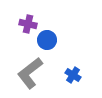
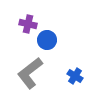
blue cross: moved 2 px right, 1 px down
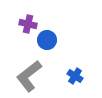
gray L-shape: moved 1 px left, 3 px down
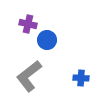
blue cross: moved 6 px right, 2 px down; rotated 28 degrees counterclockwise
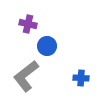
blue circle: moved 6 px down
gray L-shape: moved 3 px left
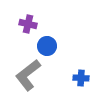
gray L-shape: moved 2 px right, 1 px up
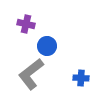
purple cross: moved 2 px left
gray L-shape: moved 3 px right, 1 px up
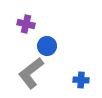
gray L-shape: moved 1 px up
blue cross: moved 2 px down
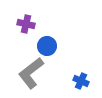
blue cross: moved 1 px down; rotated 21 degrees clockwise
